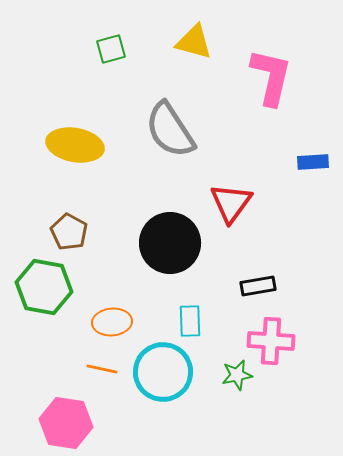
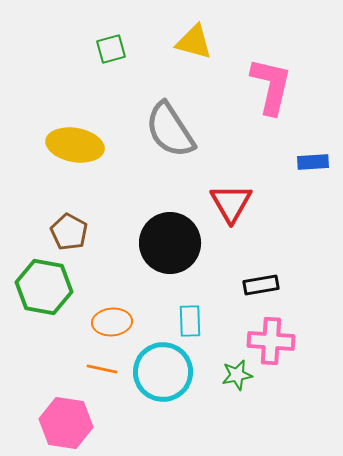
pink L-shape: moved 9 px down
red triangle: rotated 6 degrees counterclockwise
black rectangle: moved 3 px right, 1 px up
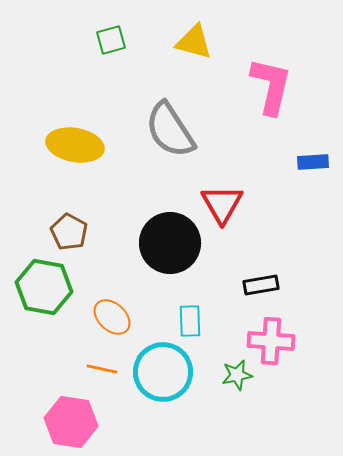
green square: moved 9 px up
red triangle: moved 9 px left, 1 px down
orange ellipse: moved 5 px up; rotated 48 degrees clockwise
pink hexagon: moved 5 px right, 1 px up
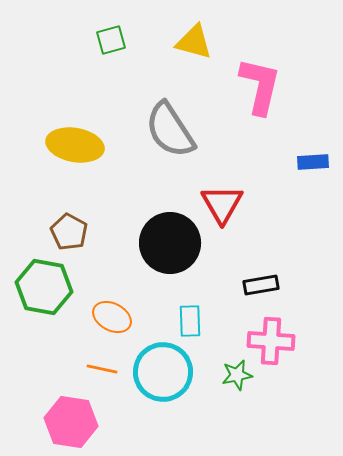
pink L-shape: moved 11 px left
orange ellipse: rotated 15 degrees counterclockwise
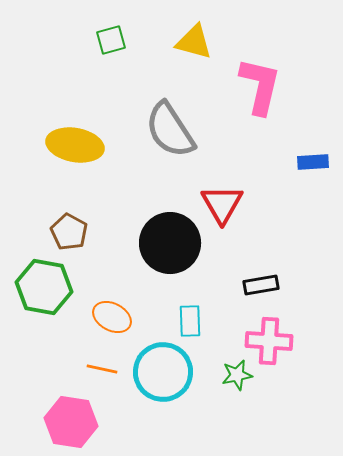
pink cross: moved 2 px left
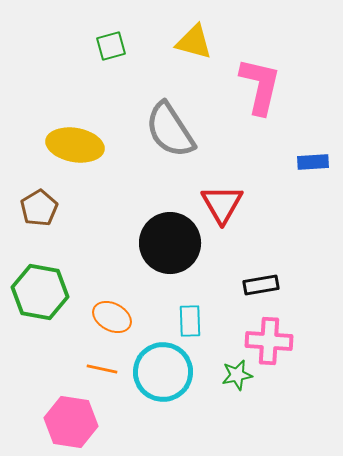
green square: moved 6 px down
brown pentagon: moved 30 px left, 24 px up; rotated 12 degrees clockwise
green hexagon: moved 4 px left, 5 px down
